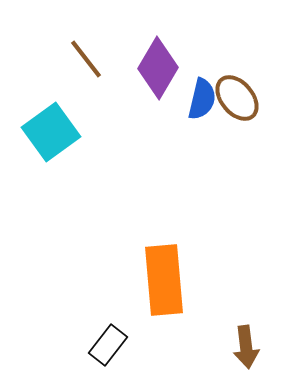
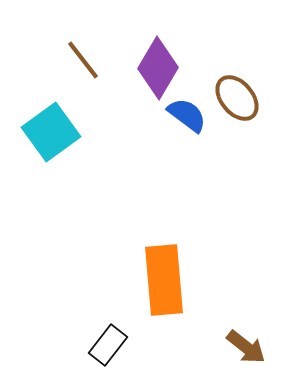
brown line: moved 3 px left, 1 px down
blue semicircle: moved 15 px left, 16 px down; rotated 66 degrees counterclockwise
brown arrow: rotated 45 degrees counterclockwise
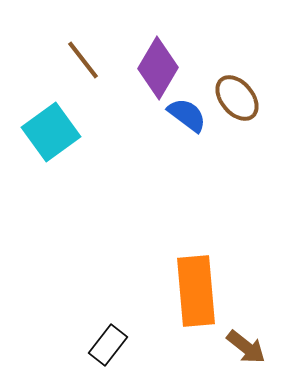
orange rectangle: moved 32 px right, 11 px down
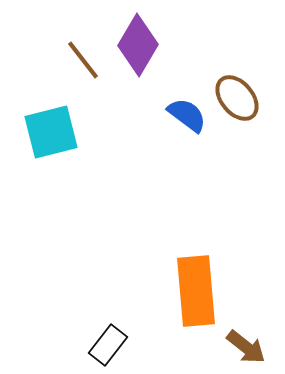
purple diamond: moved 20 px left, 23 px up
cyan square: rotated 22 degrees clockwise
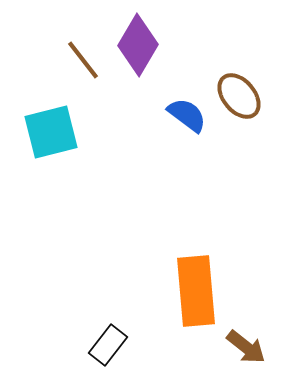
brown ellipse: moved 2 px right, 2 px up
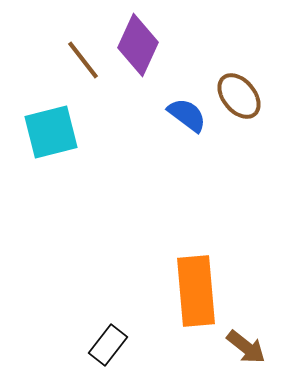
purple diamond: rotated 6 degrees counterclockwise
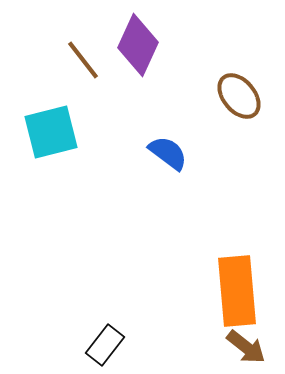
blue semicircle: moved 19 px left, 38 px down
orange rectangle: moved 41 px right
black rectangle: moved 3 px left
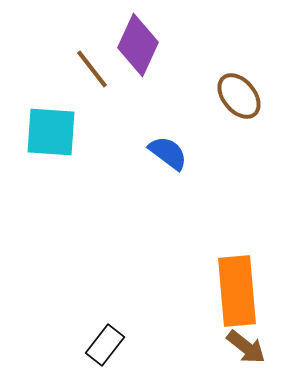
brown line: moved 9 px right, 9 px down
cyan square: rotated 18 degrees clockwise
